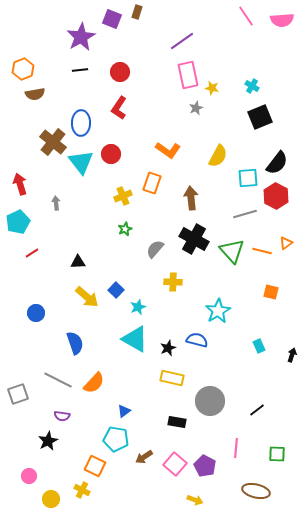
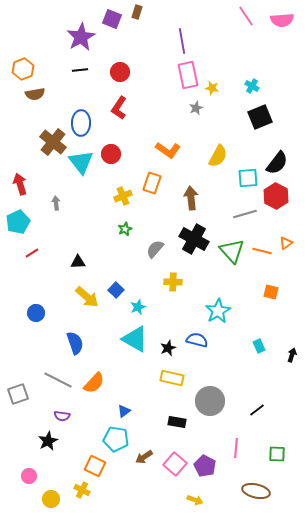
purple line at (182, 41): rotated 65 degrees counterclockwise
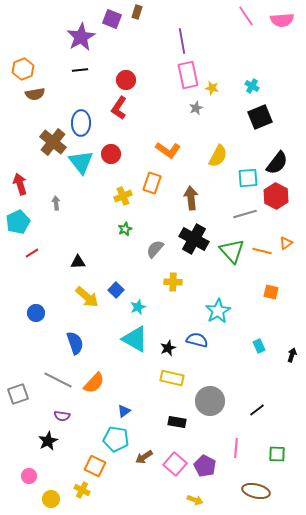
red circle at (120, 72): moved 6 px right, 8 px down
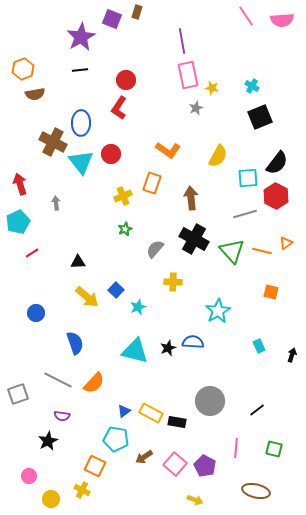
brown cross at (53, 142): rotated 12 degrees counterclockwise
cyan triangle at (135, 339): moved 12 px down; rotated 16 degrees counterclockwise
blue semicircle at (197, 340): moved 4 px left, 2 px down; rotated 10 degrees counterclockwise
yellow rectangle at (172, 378): moved 21 px left, 35 px down; rotated 15 degrees clockwise
green square at (277, 454): moved 3 px left, 5 px up; rotated 12 degrees clockwise
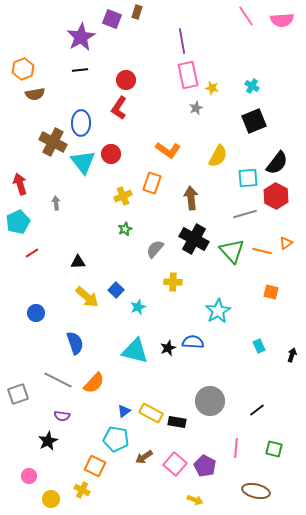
black square at (260, 117): moved 6 px left, 4 px down
cyan triangle at (81, 162): moved 2 px right
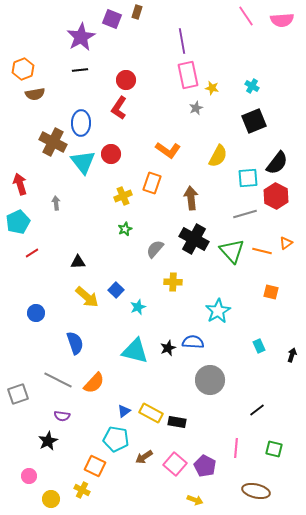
gray circle at (210, 401): moved 21 px up
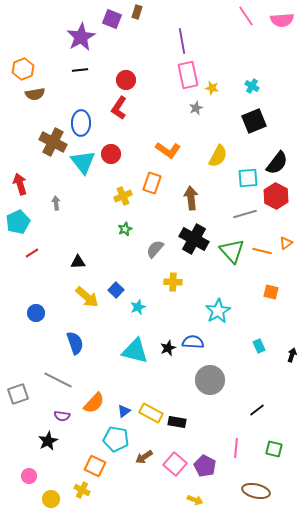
orange semicircle at (94, 383): moved 20 px down
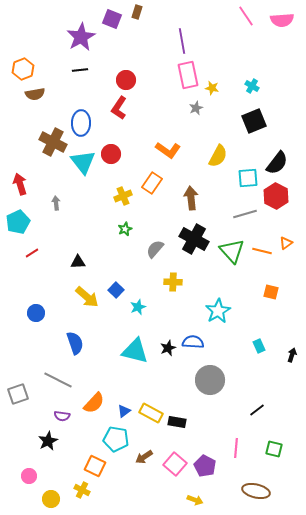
orange rectangle at (152, 183): rotated 15 degrees clockwise
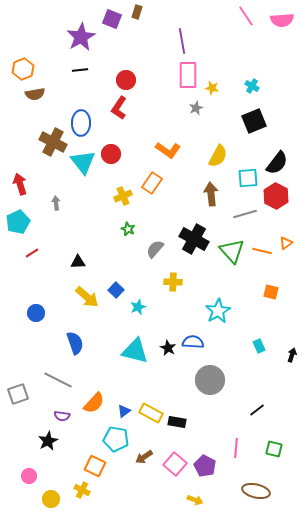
pink rectangle at (188, 75): rotated 12 degrees clockwise
brown arrow at (191, 198): moved 20 px right, 4 px up
green star at (125, 229): moved 3 px right; rotated 24 degrees counterclockwise
black star at (168, 348): rotated 21 degrees counterclockwise
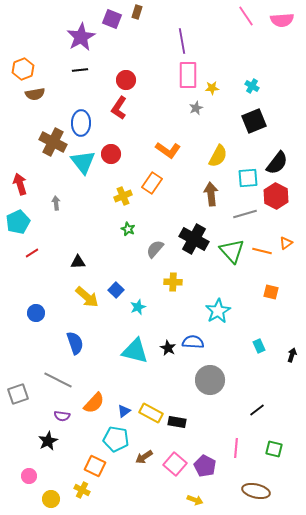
yellow star at (212, 88): rotated 16 degrees counterclockwise
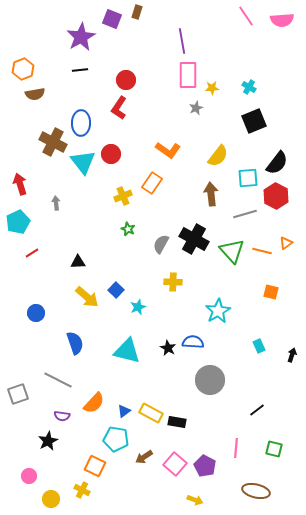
cyan cross at (252, 86): moved 3 px left, 1 px down
yellow semicircle at (218, 156): rotated 10 degrees clockwise
gray semicircle at (155, 249): moved 6 px right, 5 px up; rotated 12 degrees counterclockwise
cyan triangle at (135, 351): moved 8 px left
